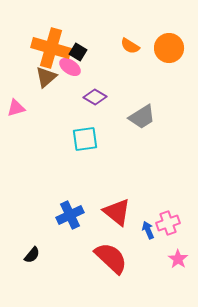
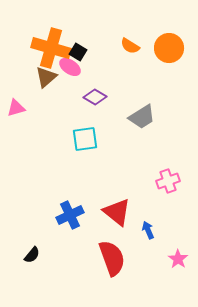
pink cross: moved 42 px up
red semicircle: moved 1 px right; rotated 27 degrees clockwise
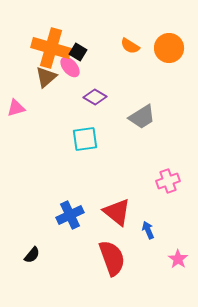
pink ellipse: rotated 15 degrees clockwise
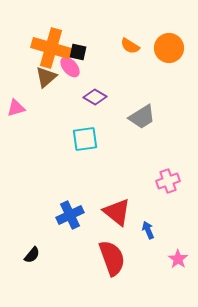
black square: rotated 18 degrees counterclockwise
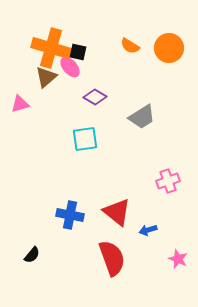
pink triangle: moved 4 px right, 4 px up
blue cross: rotated 36 degrees clockwise
blue arrow: rotated 84 degrees counterclockwise
pink star: rotated 12 degrees counterclockwise
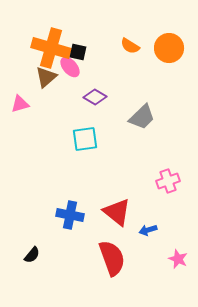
gray trapezoid: rotated 12 degrees counterclockwise
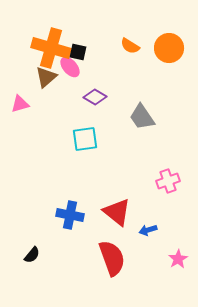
gray trapezoid: rotated 100 degrees clockwise
pink star: rotated 18 degrees clockwise
